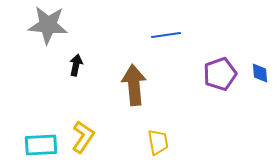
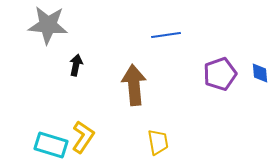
cyan rectangle: moved 10 px right; rotated 20 degrees clockwise
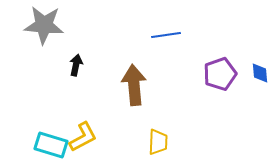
gray star: moved 4 px left
yellow L-shape: rotated 28 degrees clockwise
yellow trapezoid: rotated 12 degrees clockwise
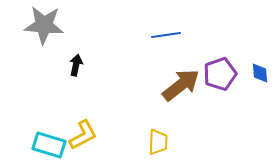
brown arrow: moved 47 px right; rotated 57 degrees clockwise
yellow L-shape: moved 2 px up
cyan rectangle: moved 2 px left
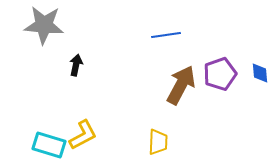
brown arrow: rotated 24 degrees counterclockwise
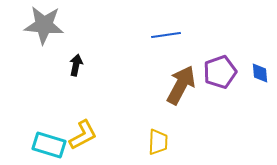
purple pentagon: moved 2 px up
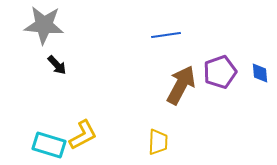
black arrow: moved 19 px left; rotated 125 degrees clockwise
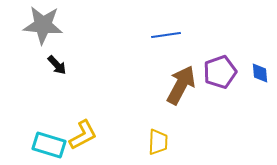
gray star: moved 1 px left
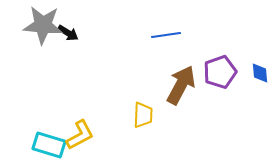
black arrow: moved 11 px right, 32 px up; rotated 15 degrees counterclockwise
yellow L-shape: moved 3 px left
yellow trapezoid: moved 15 px left, 27 px up
